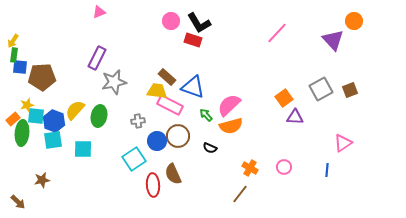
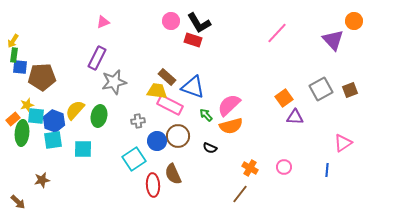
pink triangle at (99, 12): moved 4 px right, 10 px down
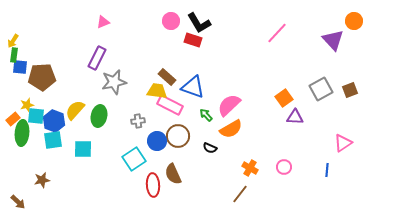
orange semicircle at (231, 126): moved 3 px down; rotated 15 degrees counterclockwise
